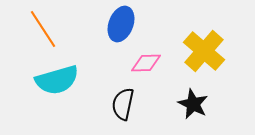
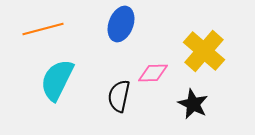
orange line: rotated 72 degrees counterclockwise
pink diamond: moved 7 px right, 10 px down
cyan semicircle: rotated 132 degrees clockwise
black semicircle: moved 4 px left, 8 px up
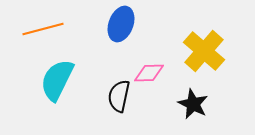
pink diamond: moved 4 px left
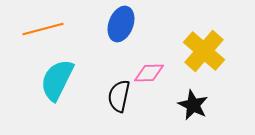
black star: moved 1 px down
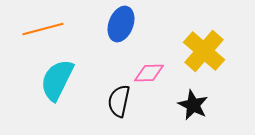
black semicircle: moved 5 px down
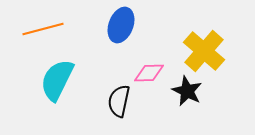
blue ellipse: moved 1 px down
black star: moved 6 px left, 14 px up
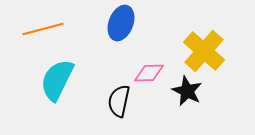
blue ellipse: moved 2 px up
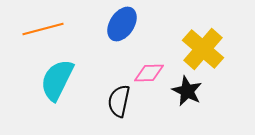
blue ellipse: moved 1 px right, 1 px down; rotated 12 degrees clockwise
yellow cross: moved 1 px left, 2 px up
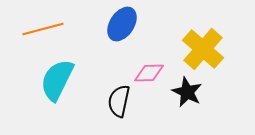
black star: moved 1 px down
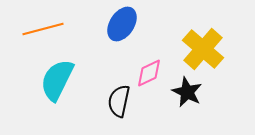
pink diamond: rotated 24 degrees counterclockwise
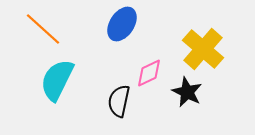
orange line: rotated 57 degrees clockwise
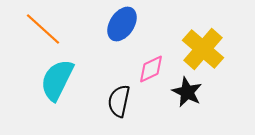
pink diamond: moved 2 px right, 4 px up
